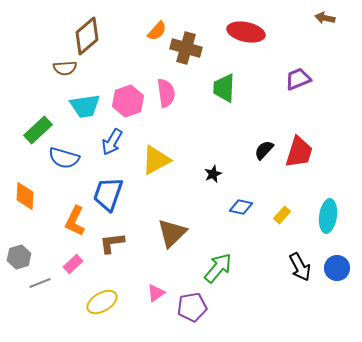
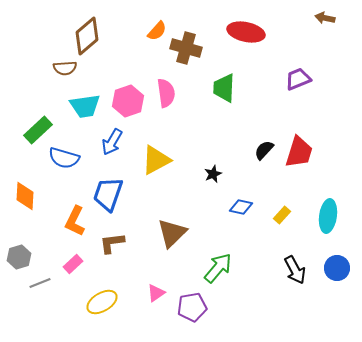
black arrow: moved 5 px left, 3 px down
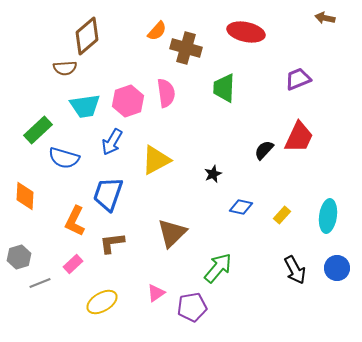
red trapezoid: moved 15 px up; rotated 8 degrees clockwise
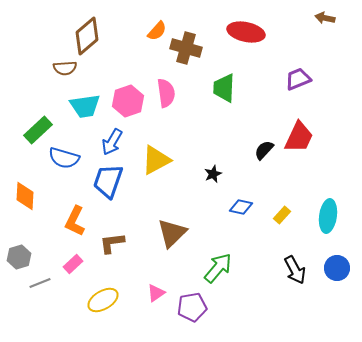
blue trapezoid: moved 13 px up
yellow ellipse: moved 1 px right, 2 px up
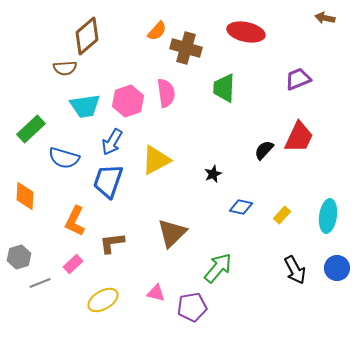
green rectangle: moved 7 px left, 1 px up
pink triangle: rotated 48 degrees clockwise
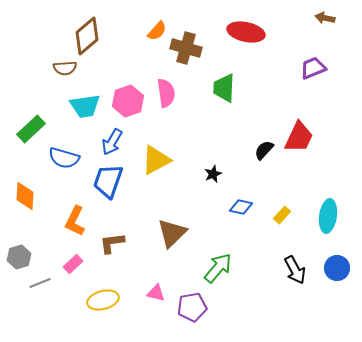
purple trapezoid: moved 15 px right, 11 px up
yellow ellipse: rotated 16 degrees clockwise
